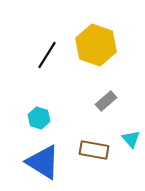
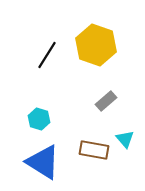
cyan hexagon: moved 1 px down
cyan triangle: moved 6 px left
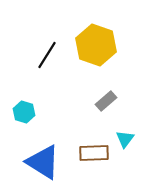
cyan hexagon: moved 15 px left, 7 px up
cyan triangle: rotated 18 degrees clockwise
brown rectangle: moved 3 px down; rotated 12 degrees counterclockwise
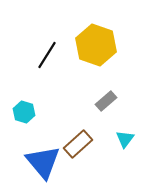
brown rectangle: moved 16 px left, 9 px up; rotated 40 degrees counterclockwise
blue triangle: rotated 18 degrees clockwise
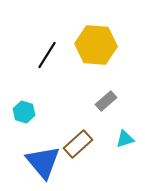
yellow hexagon: rotated 15 degrees counterclockwise
cyan triangle: rotated 36 degrees clockwise
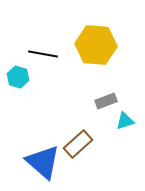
black line: moved 4 px left, 1 px up; rotated 68 degrees clockwise
gray rectangle: rotated 20 degrees clockwise
cyan hexagon: moved 6 px left, 35 px up
cyan triangle: moved 18 px up
blue triangle: rotated 9 degrees counterclockwise
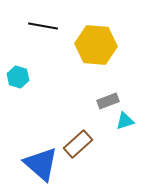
black line: moved 28 px up
gray rectangle: moved 2 px right
blue triangle: moved 2 px left, 2 px down
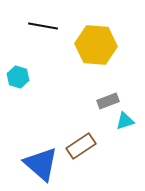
brown rectangle: moved 3 px right, 2 px down; rotated 8 degrees clockwise
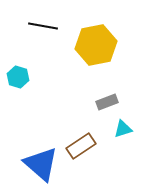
yellow hexagon: rotated 15 degrees counterclockwise
gray rectangle: moved 1 px left, 1 px down
cyan triangle: moved 2 px left, 8 px down
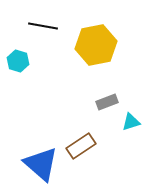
cyan hexagon: moved 16 px up
cyan triangle: moved 8 px right, 7 px up
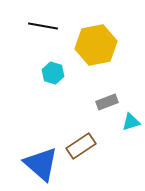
cyan hexagon: moved 35 px right, 12 px down
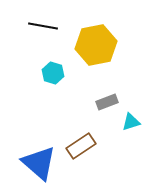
blue triangle: moved 2 px left, 1 px up
